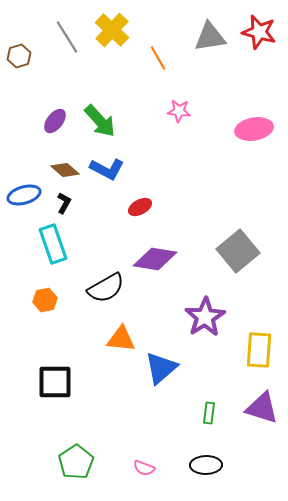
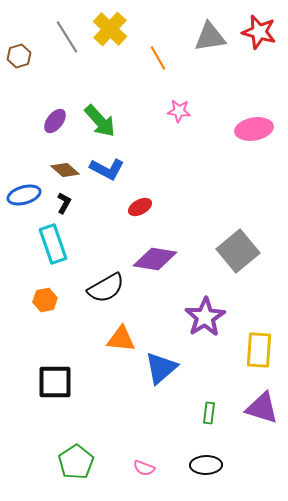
yellow cross: moved 2 px left, 1 px up
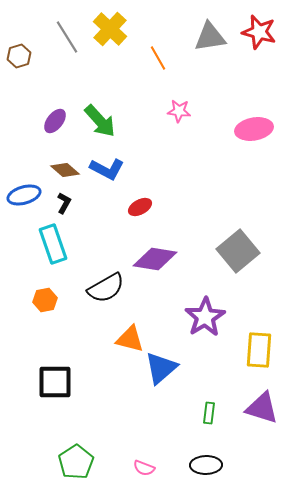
orange triangle: moved 9 px right; rotated 8 degrees clockwise
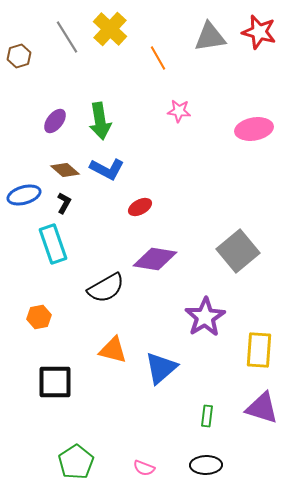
green arrow: rotated 33 degrees clockwise
orange hexagon: moved 6 px left, 17 px down
orange triangle: moved 17 px left, 11 px down
green rectangle: moved 2 px left, 3 px down
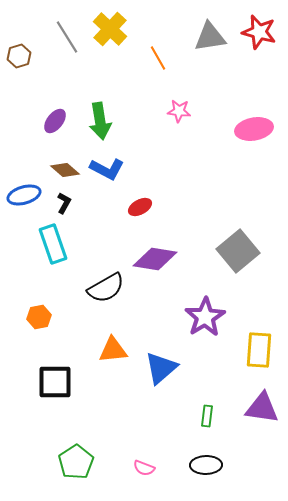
orange triangle: rotated 20 degrees counterclockwise
purple triangle: rotated 9 degrees counterclockwise
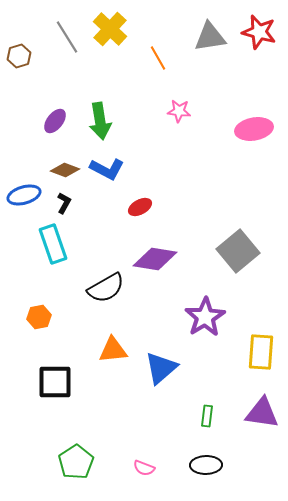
brown diamond: rotated 20 degrees counterclockwise
yellow rectangle: moved 2 px right, 2 px down
purple triangle: moved 5 px down
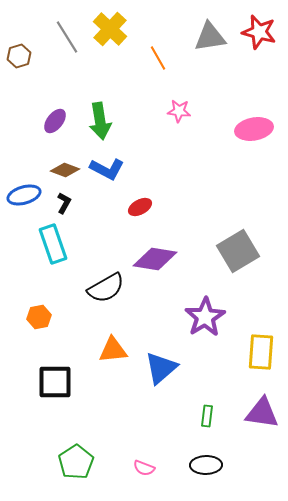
gray square: rotated 9 degrees clockwise
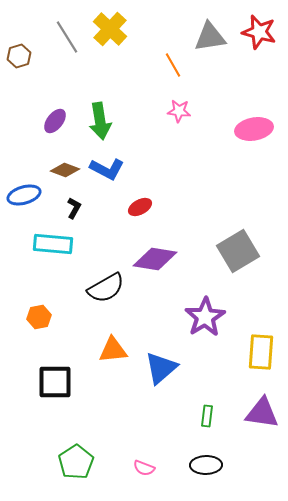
orange line: moved 15 px right, 7 px down
black L-shape: moved 10 px right, 5 px down
cyan rectangle: rotated 66 degrees counterclockwise
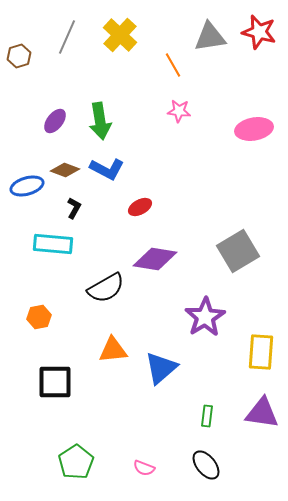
yellow cross: moved 10 px right, 6 px down
gray line: rotated 56 degrees clockwise
blue ellipse: moved 3 px right, 9 px up
black ellipse: rotated 52 degrees clockwise
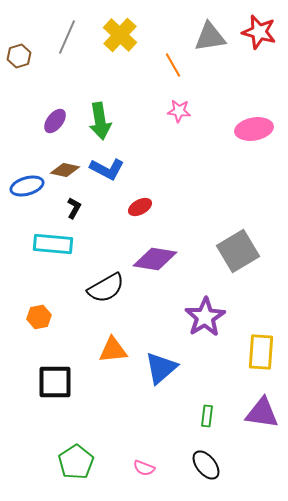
brown diamond: rotated 8 degrees counterclockwise
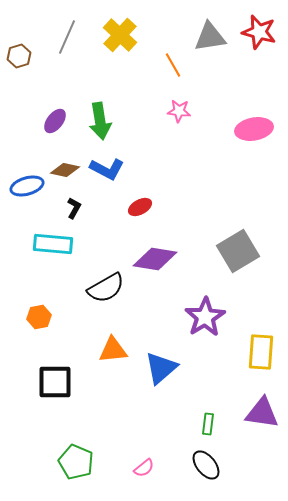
green rectangle: moved 1 px right, 8 px down
green pentagon: rotated 16 degrees counterclockwise
pink semicircle: rotated 60 degrees counterclockwise
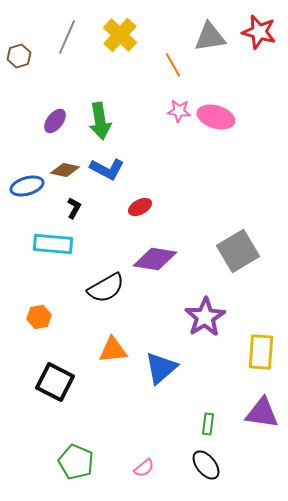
pink ellipse: moved 38 px left, 12 px up; rotated 27 degrees clockwise
black square: rotated 27 degrees clockwise
